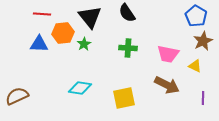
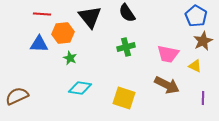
green star: moved 14 px left, 14 px down; rotated 16 degrees counterclockwise
green cross: moved 2 px left, 1 px up; rotated 18 degrees counterclockwise
yellow square: rotated 30 degrees clockwise
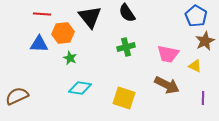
brown star: moved 2 px right
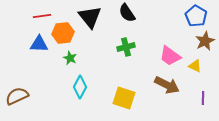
red line: moved 2 px down; rotated 12 degrees counterclockwise
pink trapezoid: moved 2 px right, 2 px down; rotated 25 degrees clockwise
cyan diamond: moved 1 px up; rotated 70 degrees counterclockwise
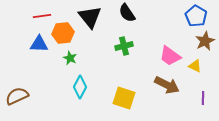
green cross: moved 2 px left, 1 px up
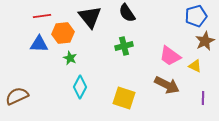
blue pentagon: rotated 25 degrees clockwise
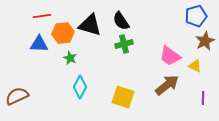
black semicircle: moved 6 px left, 8 px down
black triangle: moved 8 px down; rotated 35 degrees counterclockwise
green cross: moved 2 px up
brown arrow: rotated 65 degrees counterclockwise
yellow square: moved 1 px left, 1 px up
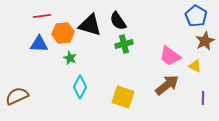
blue pentagon: rotated 25 degrees counterclockwise
black semicircle: moved 3 px left
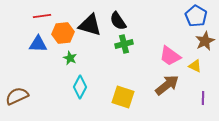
blue triangle: moved 1 px left
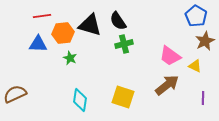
cyan diamond: moved 13 px down; rotated 20 degrees counterclockwise
brown semicircle: moved 2 px left, 2 px up
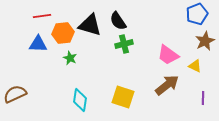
blue pentagon: moved 1 px right, 2 px up; rotated 20 degrees clockwise
pink trapezoid: moved 2 px left, 1 px up
